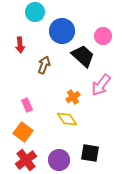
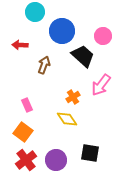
red arrow: rotated 98 degrees clockwise
purple circle: moved 3 px left
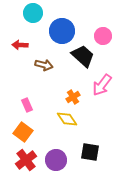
cyan circle: moved 2 px left, 1 px down
brown arrow: rotated 84 degrees clockwise
pink arrow: moved 1 px right
black square: moved 1 px up
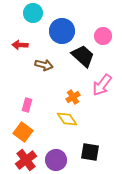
pink rectangle: rotated 40 degrees clockwise
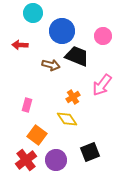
black trapezoid: moved 6 px left; rotated 20 degrees counterclockwise
brown arrow: moved 7 px right
orange square: moved 14 px right, 3 px down
black square: rotated 30 degrees counterclockwise
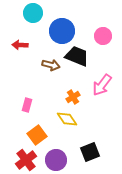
orange square: rotated 18 degrees clockwise
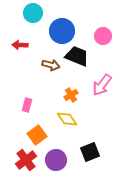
orange cross: moved 2 px left, 2 px up
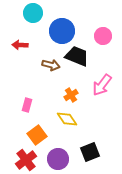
purple circle: moved 2 px right, 1 px up
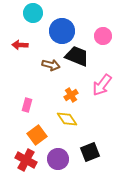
red cross: rotated 25 degrees counterclockwise
